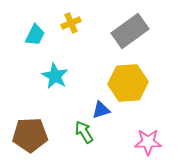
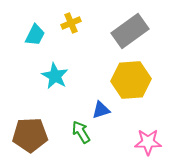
yellow hexagon: moved 3 px right, 3 px up
green arrow: moved 3 px left
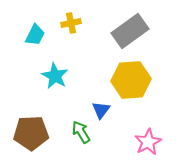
yellow cross: rotated 12 degrees clockwise
blue triangle: rotated 36 degrees counterclockwise
brown pentagon: moved 1 px right, 2 px up
pink star: rotated 28 degrees counterclockwise
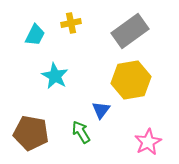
yellow hexagon: rotated 6 degrees counterclockwise
brown pentagon: rotated 12 degrees clockwise
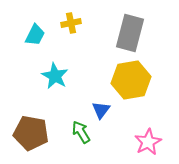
gray rectangle: moved 2 px down; rotated 39 degrees counterclockwise
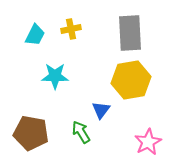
yellow cross: moved 6 px down
gray rectangle: rotated 18 degrees counterclockwise
cyan star: rotated 28 degrees counterclockwise
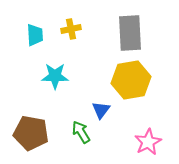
cyan trapezoid: rotated 30 degrees counterclockwise
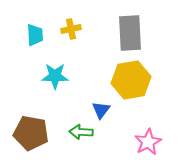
green arrow: rotated 55 degrees counterclockwise
